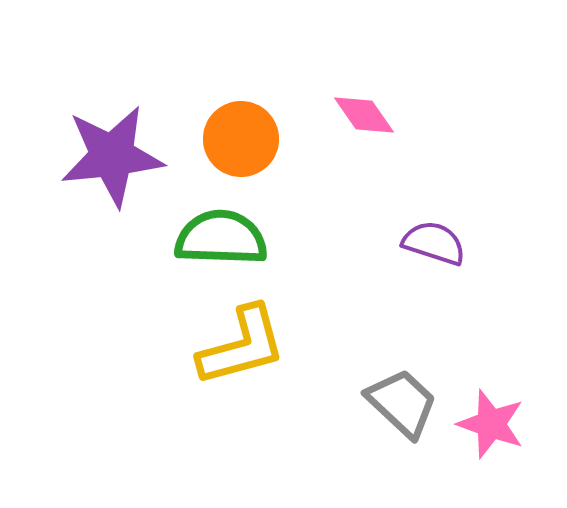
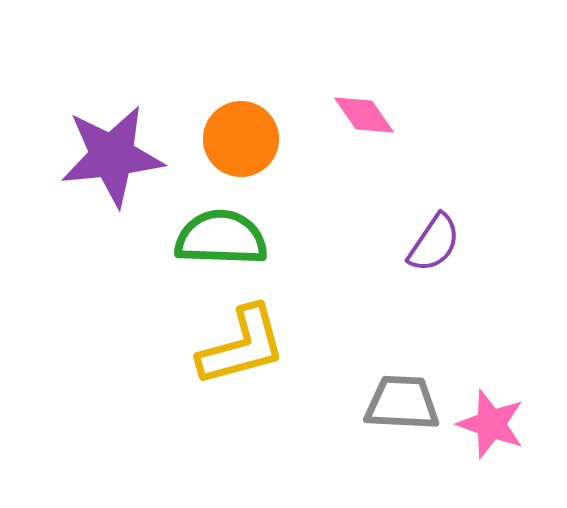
purple semicircle: rotated 106 degrees clockwise
gray trapezoid: rotated 40 degrees counterclockwise
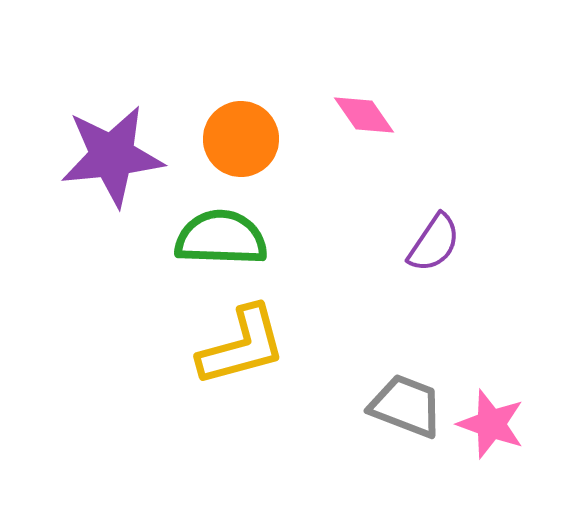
gray trapezoid: moved 4 px right, 3 px down; rotated 18 degrees clockwise
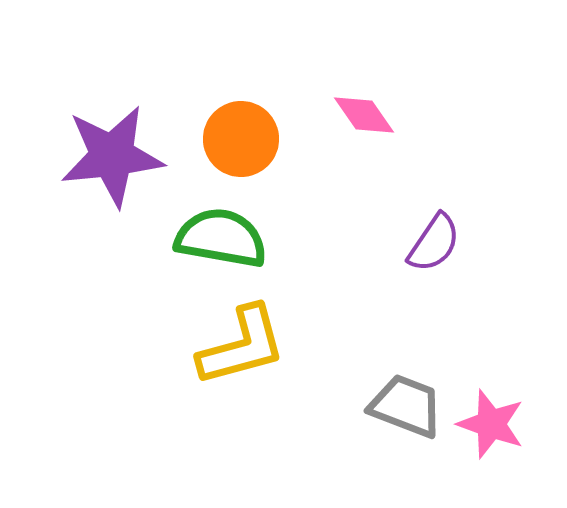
green semicircle: rotated 8 degrees clockwise
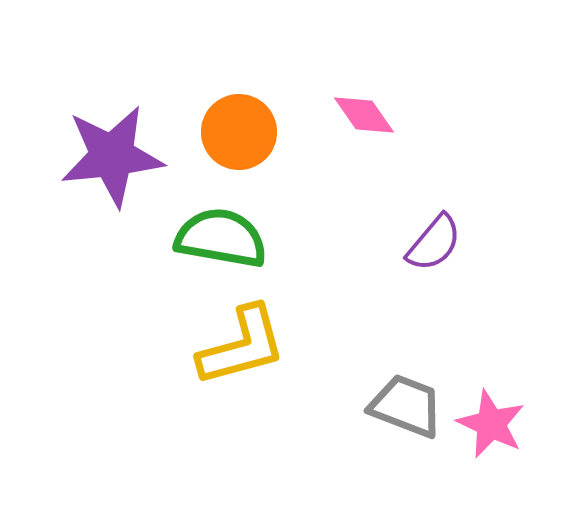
orange circle: moved 2 px left, 7 px up
purple semicircle: rotated 6 degrees clockwise
pink star: rotated 6 degrees clockwise
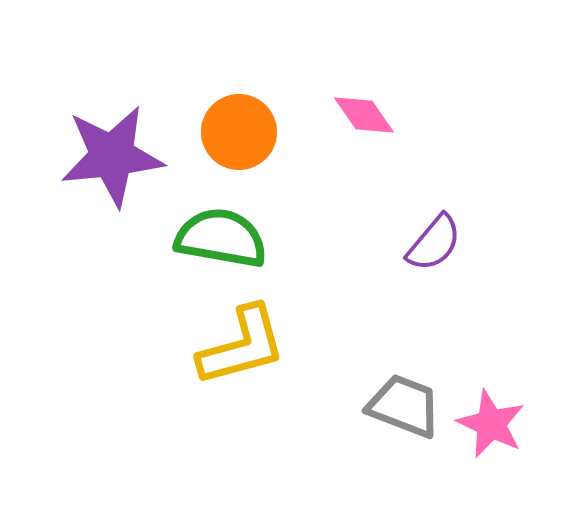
gray trapezoid: moved 2 px left
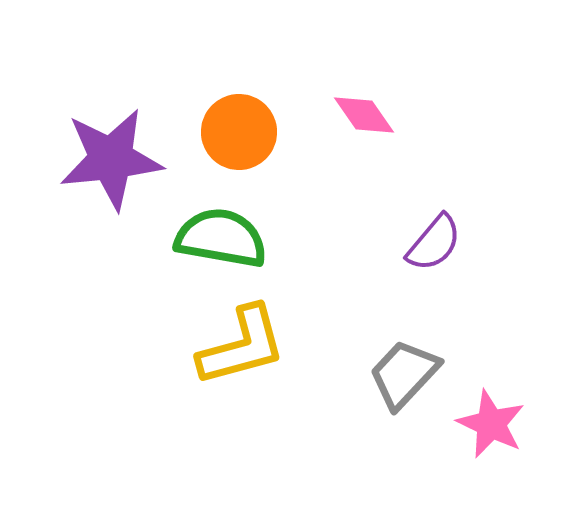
purple star: moved 1 px left, 3 px down
gray trapezoid: moved 32 px up; rotated 68 degrees counterclockwise
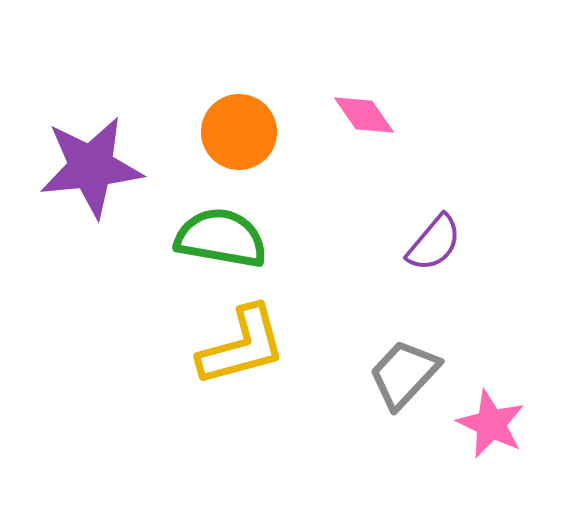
purple star: moved 20 px left, 8 px down
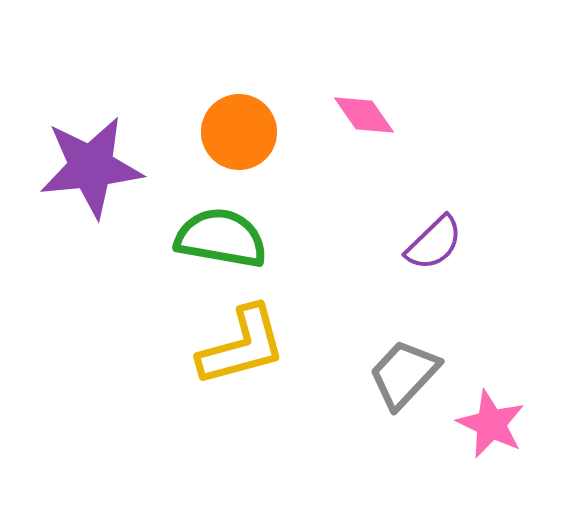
purple semicircle: rotated 6 degrees clockwise
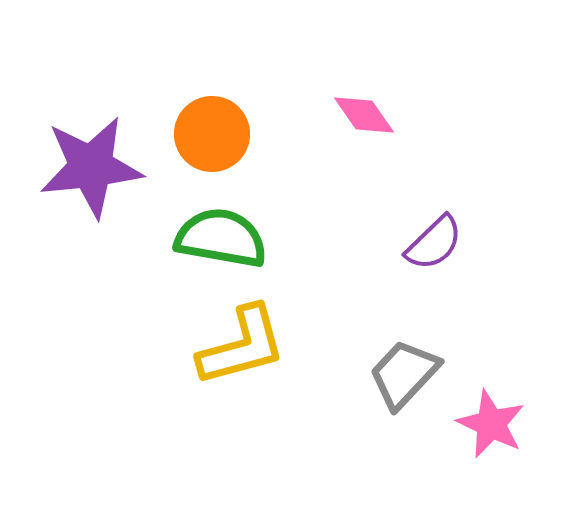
orange circle: moved 27 px left, 2 px down
